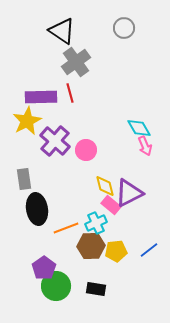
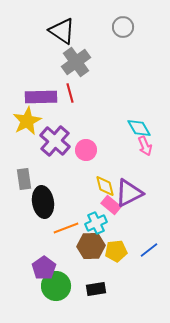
gray circle: moved 1 px left, 1 px up
black ellipse: moved 6 px right, 7 px up
black rectangle: rotated 18 degrees counterclockwise
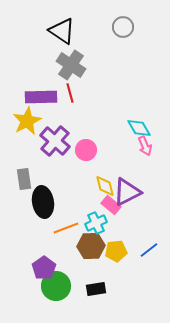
gray cross: moved 5 px left, 3 px down; rotated 20 degrees counterclockwise
purple triangle: moved 2 px left, 1 px up
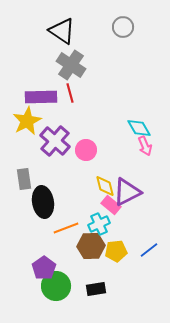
cyan cross: moved 3 px right, 1 px down
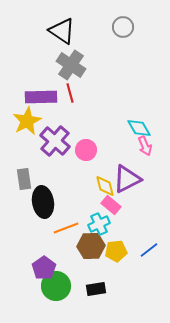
purple triangle: moved 13 px up
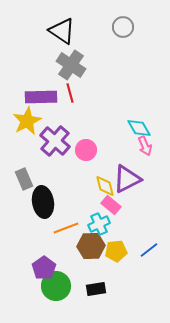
gray rectangle: rotated 15 degrees counterclockwise
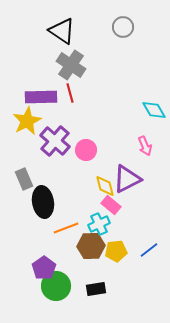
cyan diamond: moved 15 px right, 18 px up
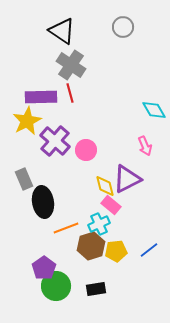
brown hexagon: rotated 16 degrees counterclockwise
